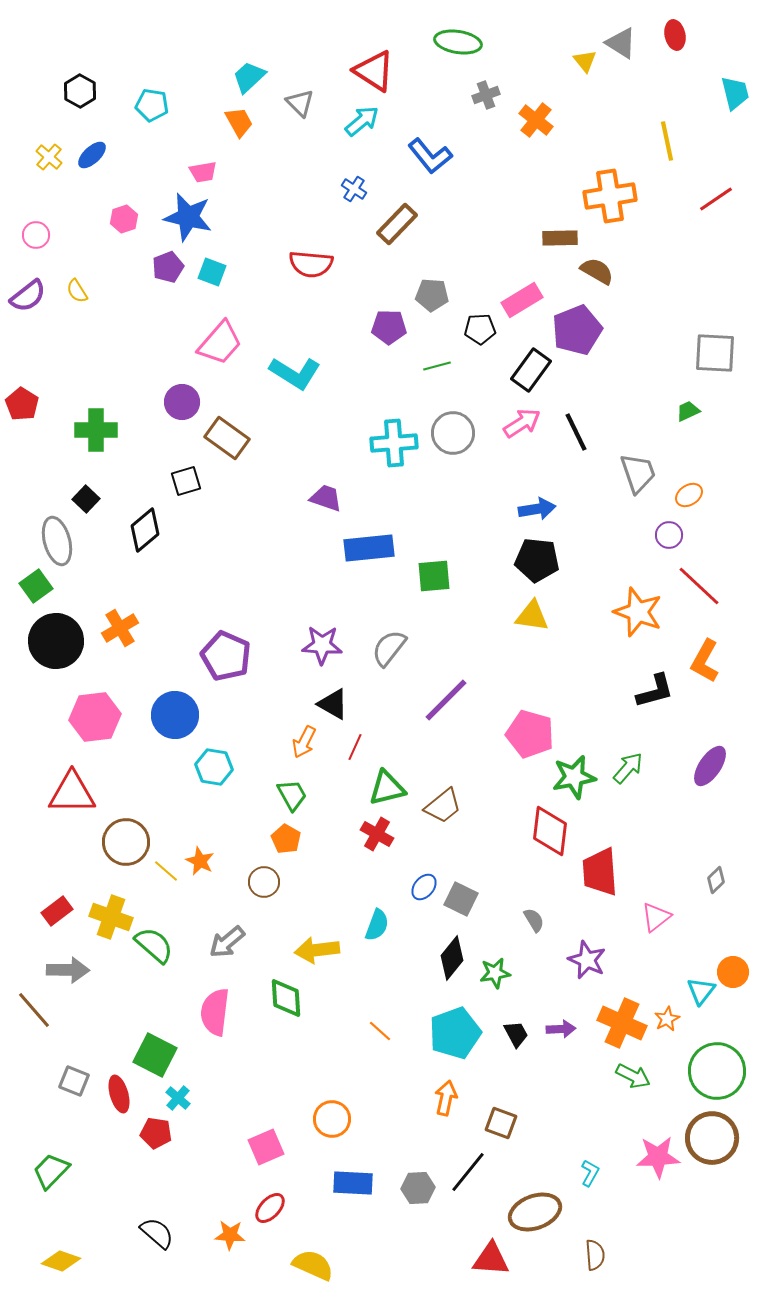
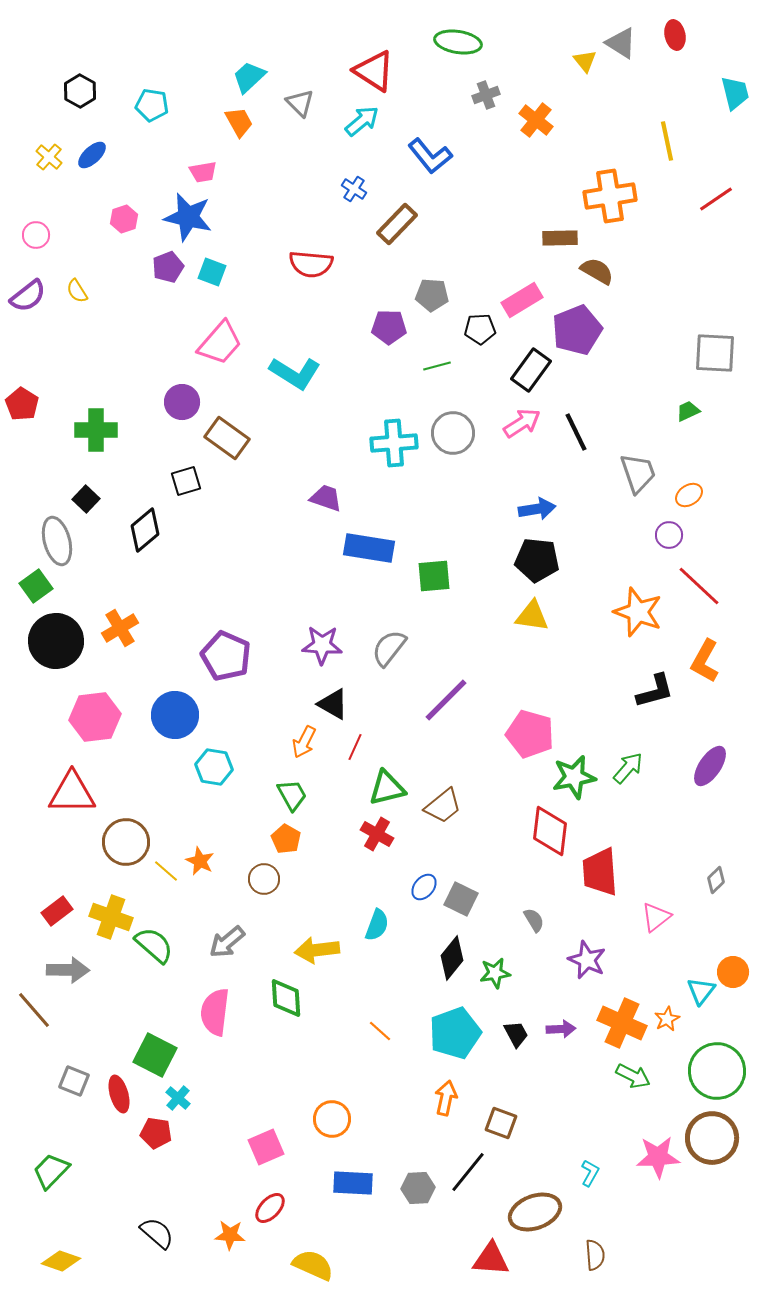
blue rectangle at (369, 548): rotated 15 degrees clockwise
brown circle at (264, 882): moved 3 px up
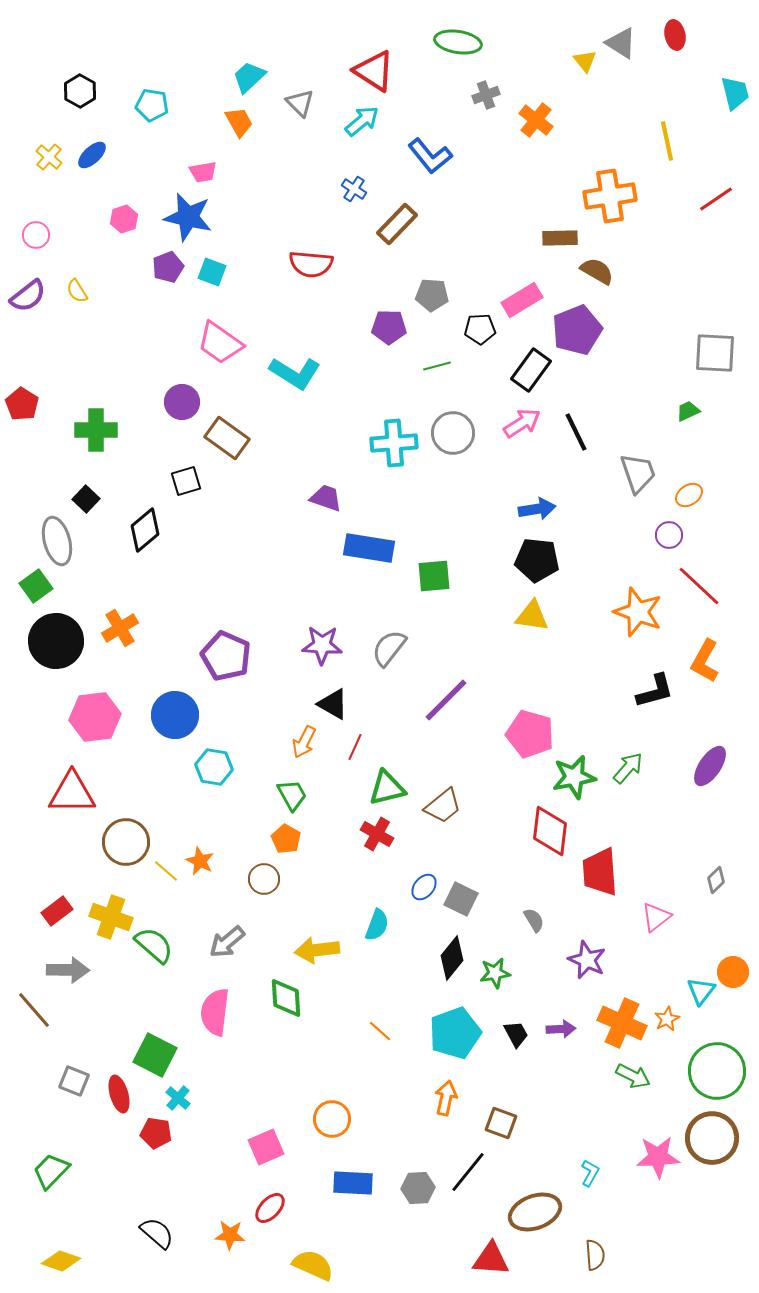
pink trapezoid at (220, 343): rotated 84 degrees clockwise
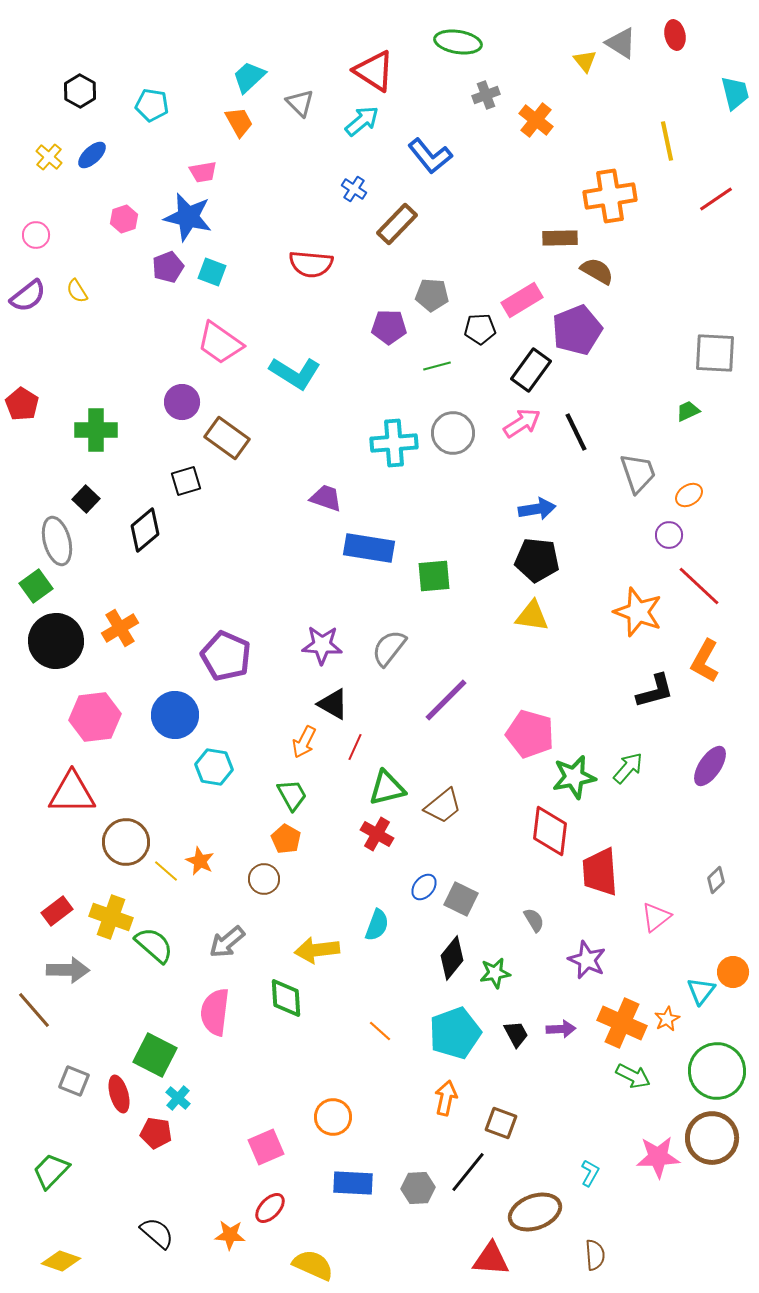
orange circle at (332, 1119): moved 1 px right, 2 px up
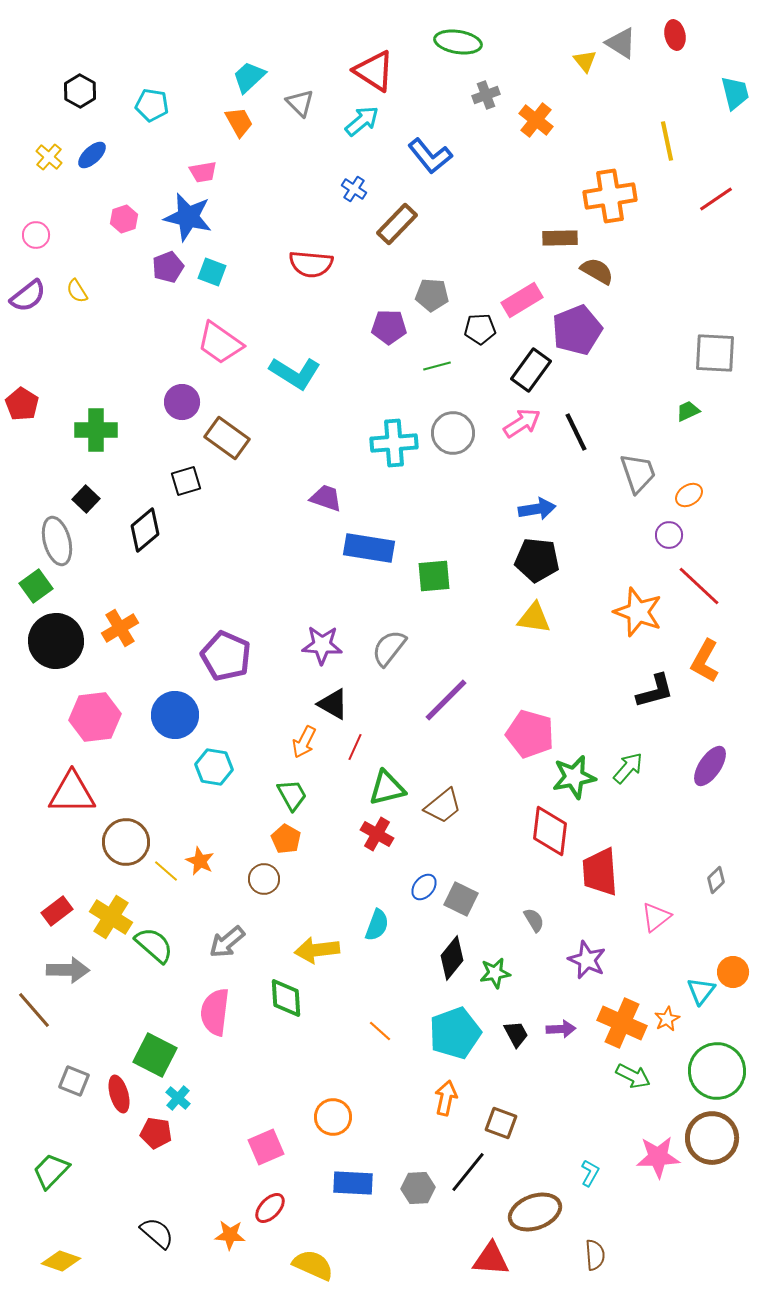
yellow triangle at (532, 616): moved 2 px right, 2 px down
yellow cross at (111, 917): rotated 12 degrees clockwise
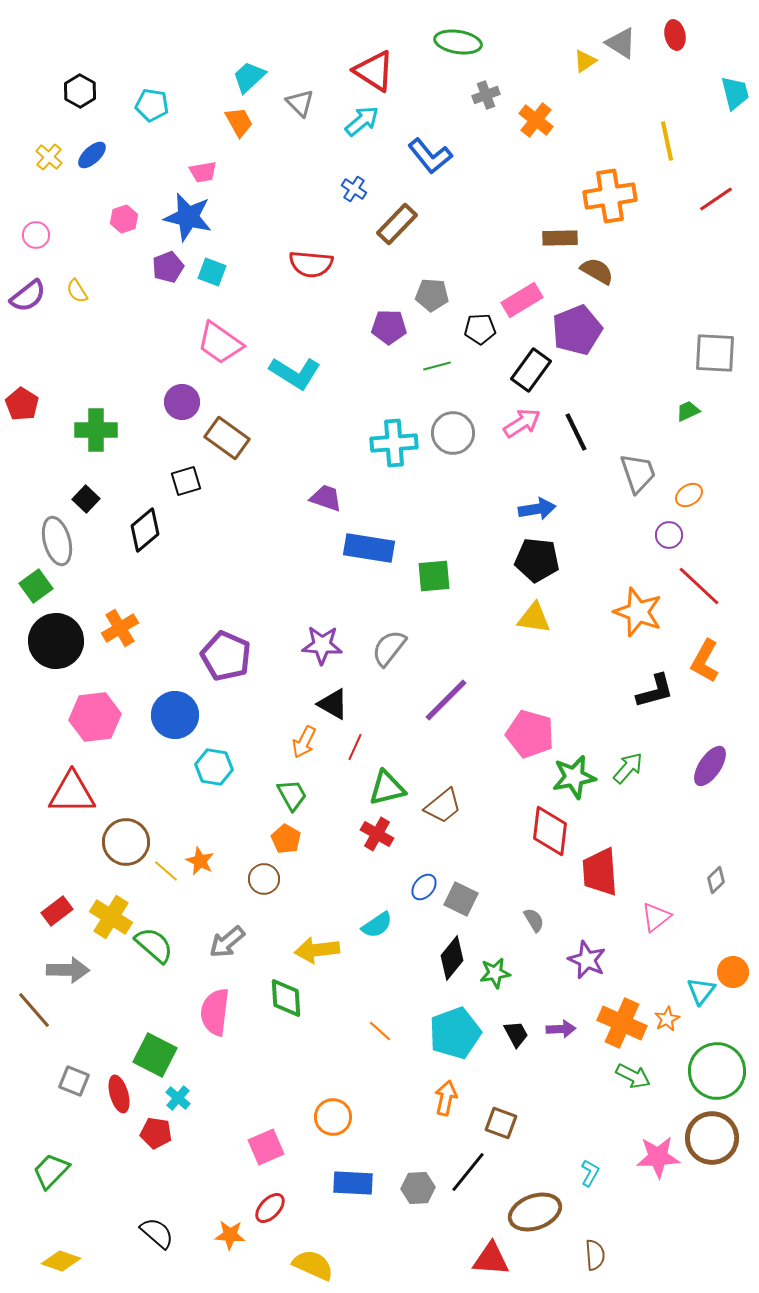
yellow triangle at (585, 61): rotated 35 degrees clockwise
cyan semicircle at (377, 925): rotated 36 degrees clockwise
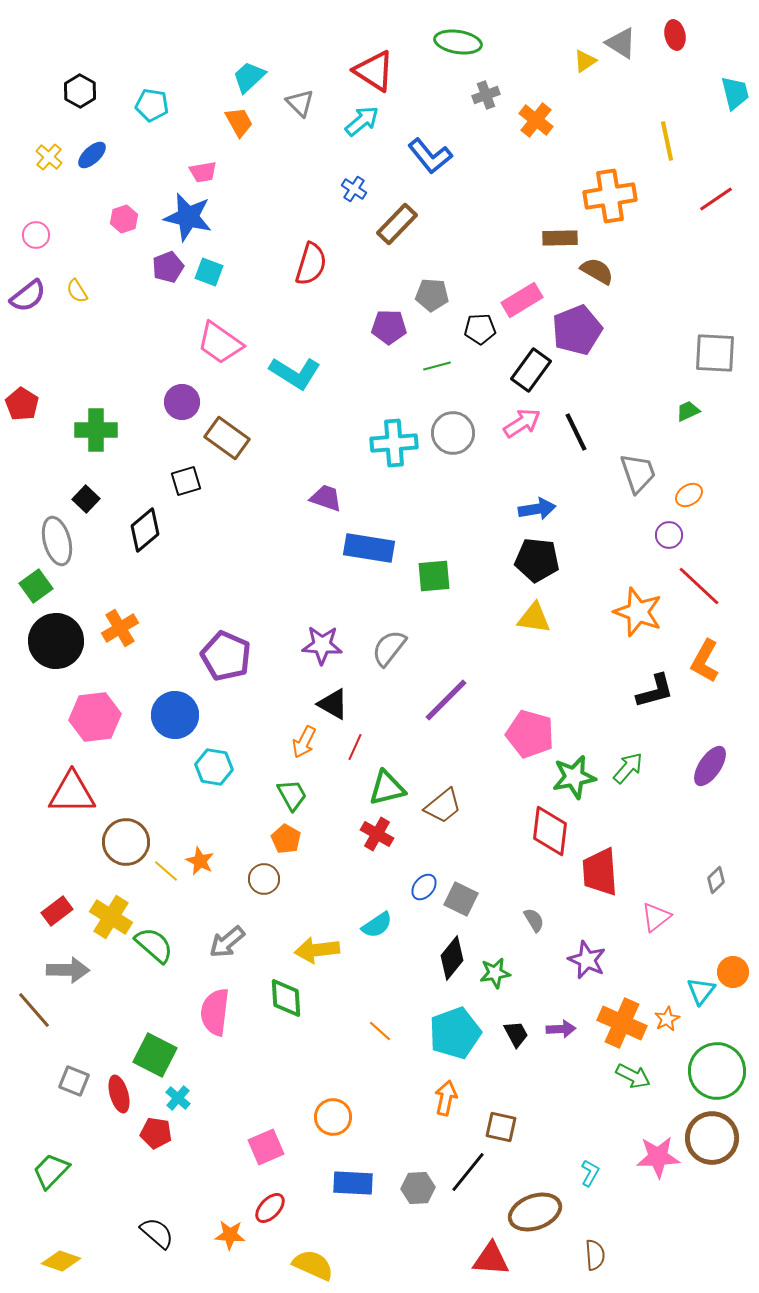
red semicircle at (311, 264): rotated 78 degrees counterclockwise
cyan square at (212, 272): moved 3 px left
brown square at (501, 1123): moved 4 px down; rotated 8 degrees counterclockwise
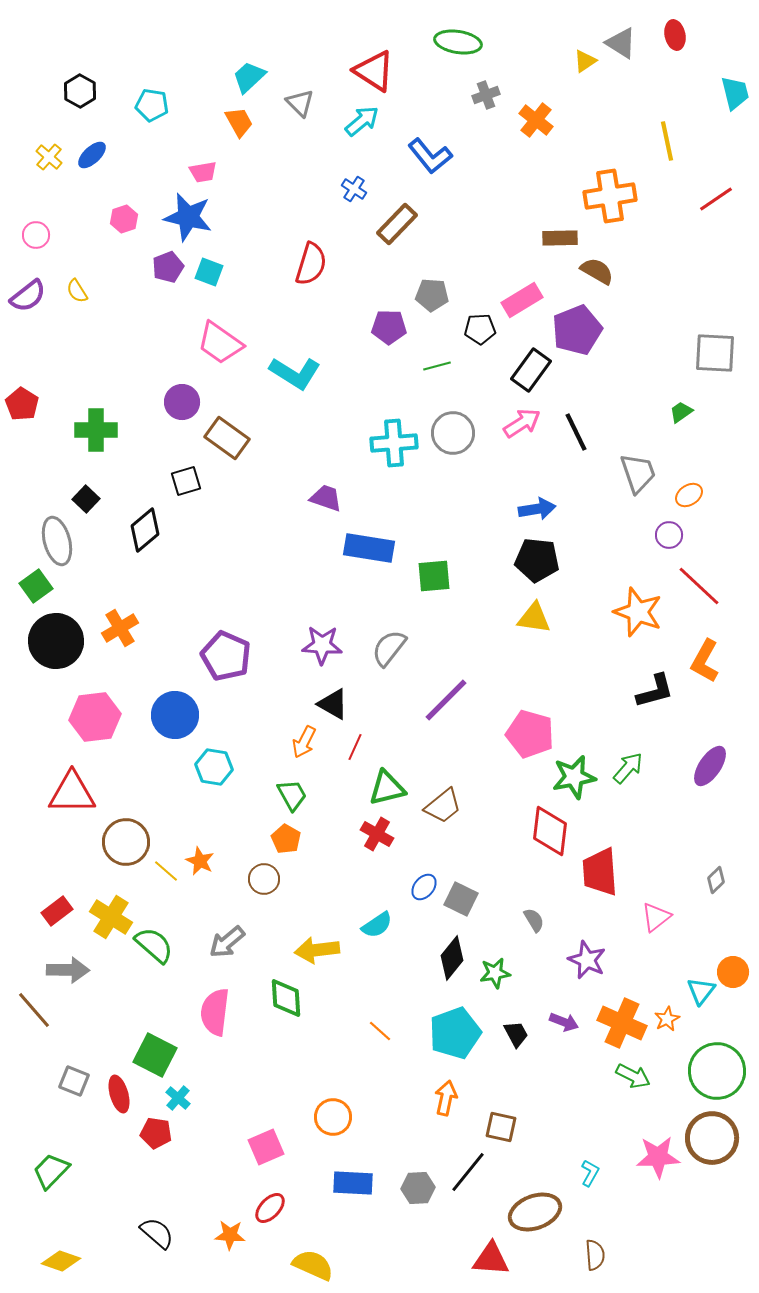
green trapezoid at (688, 411): moved 7 px left, 1 px down; rotated 10 degrees counterclockwise
purple arrow at (561, 1029): moved 3 px right, 7 px up; rotated 24 degrees clockwise
